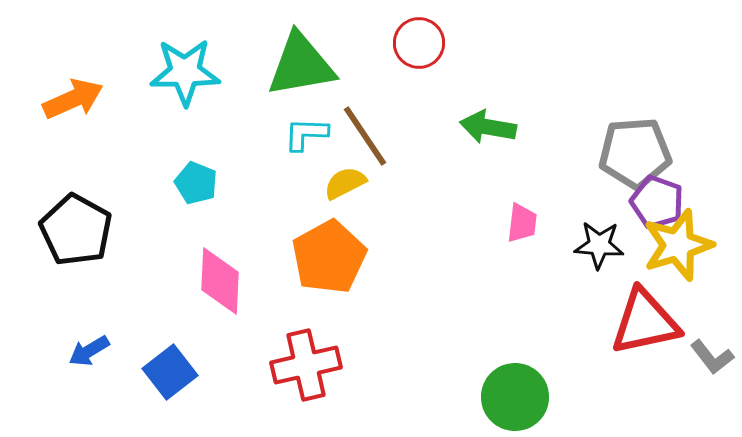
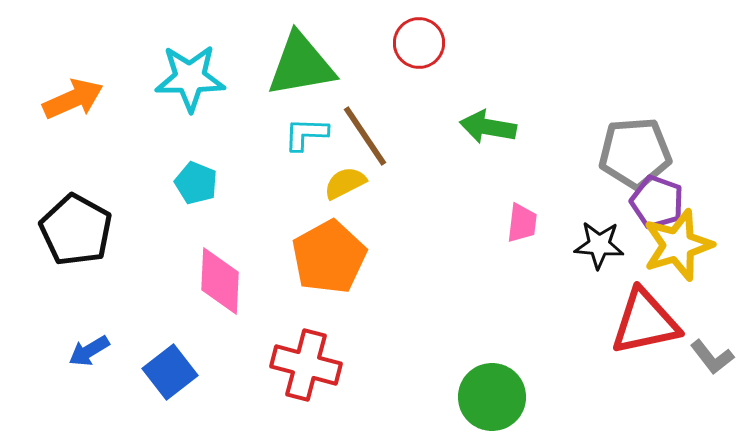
cyan star: moved 5 px right, 6 px down
red cross: rotated 28 degrees clockwise
green circle: moved 23 px left
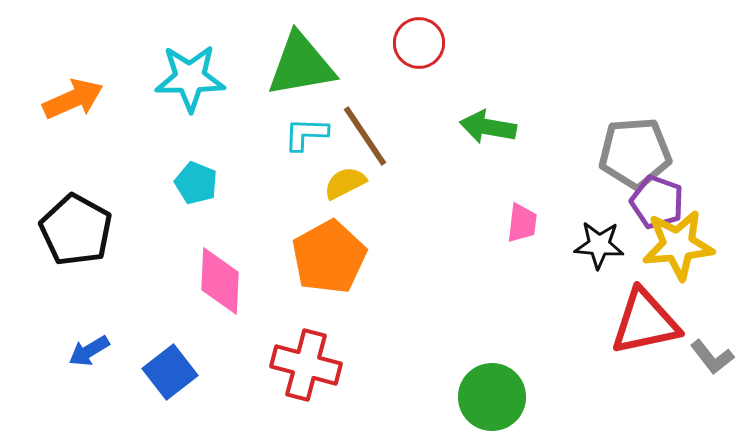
yellow star: rotated 12 degrees clockwise
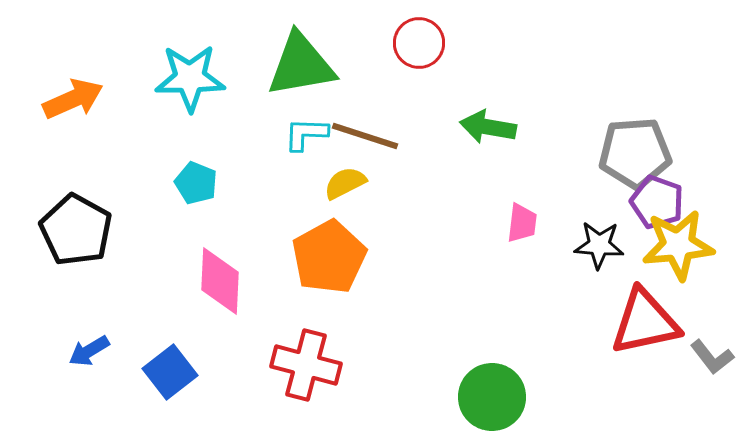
brown line: rotated 38 degrees counterclockwise
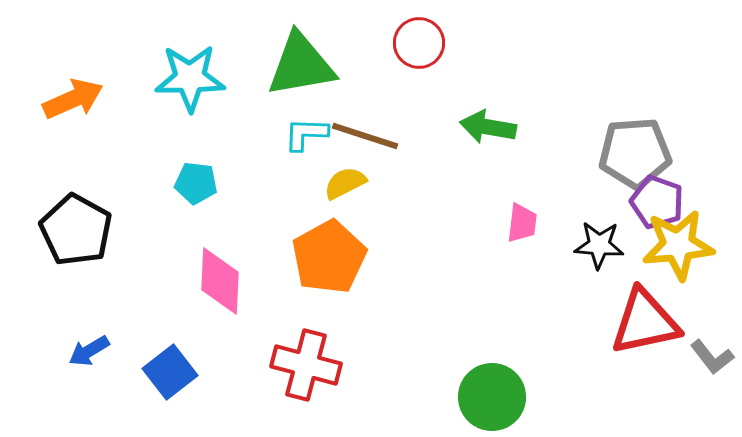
cyan pentagon: rotated 15 degrees counterclockwise
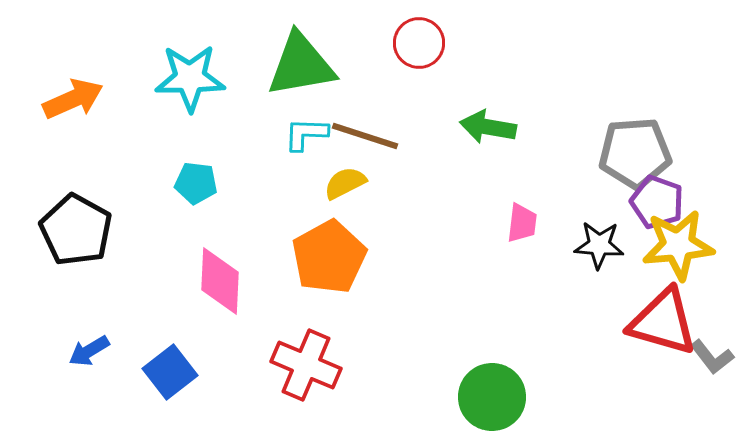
red triangle: moved 18 px right; rotated 28 degrees clockwise
red cross: rotated 8 degrees clockwise
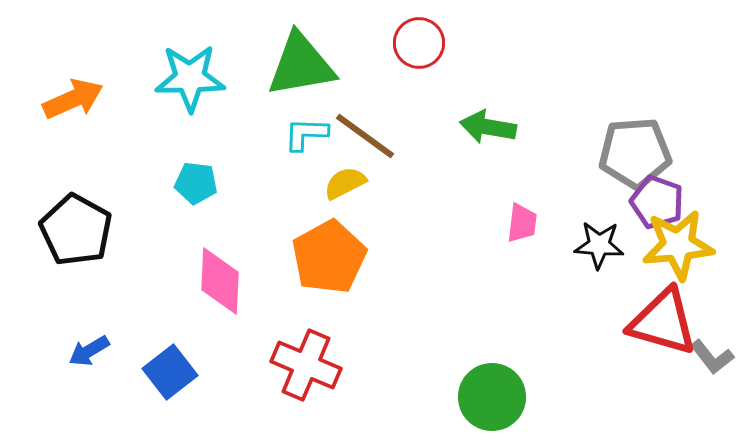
brown line: rotated 18 degrees clockwise
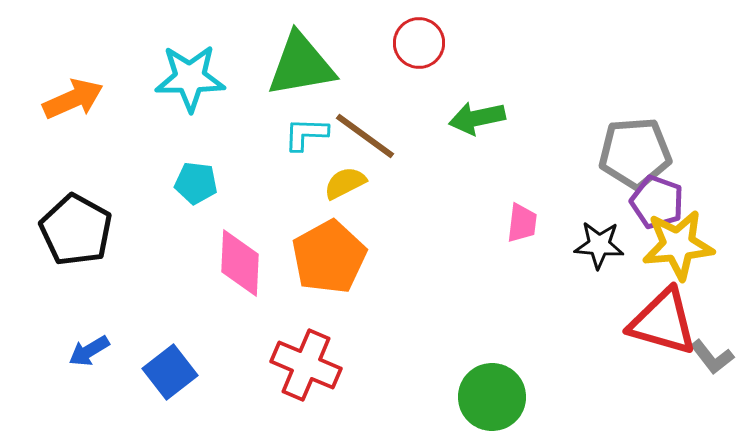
green arrow: moved 11 px left, 9 px up; rotated 22 degrees counterclockwise
pink diamond: moved 20 px right, 18 px up
